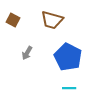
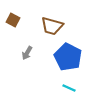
brown trapezoid: moved 6 px down
cyan line: rotated 24 degrees clockwise
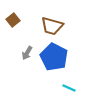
brown square: rotated 24 degrees clockwise
blue pentagon: moved 14 px left
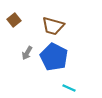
brown square: moved 1 px right
brown trapezoid: moved 1 px right
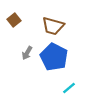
cyan line: rotated 64 degrees counterclockwise
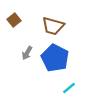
blue pentagon: moved 1 px right, 1 px down
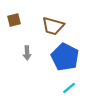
brown square: rotated 24 degrees clockwise
gray arrow: rotated 32 degrees counterclockwise
blue pentagon: moved 10 px right, 1 px up
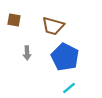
brown square: rotated 24 degrees clockwise
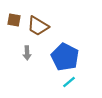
brown trapezoid: moved 15 px left; rotated 15 degrees clockwise
cyan line: moved 6 px up
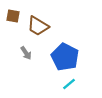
brown square: moved 1 px left, 4 px up
gray arrow: moved 1 px left; rotated 32 degrees counterclockwise
cyan line: moved 2 px down
